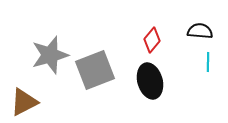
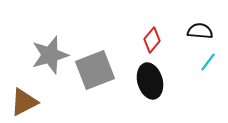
cyan line: rotated 36 degrees clockwise
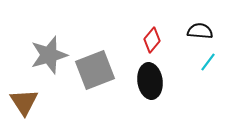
gray star: moved 1 px left
black ellipse: rotated 8 degrees clockwise
brown triangle: rotated 36 degrees counterclockwise
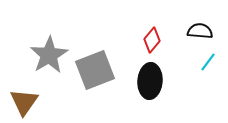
gray star: rotated 15 degrees counterclockwise
black ellipse: rotated 12 degrees clockwise
brown triangle: rotated 8 degrees clockwise
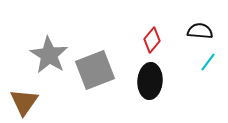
gray star: rotated 9 degrees counterclockwise
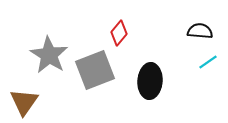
red diamond: moved 33 px left, 7 px up
cyan line: rotated 18 degrees clockwise
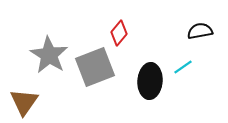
black semicircle: rotated 15 degrees counterclockwise
cyan line: moved 25 px left, 5 px down
gray square: moved 3 px up
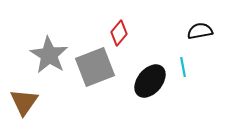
cyan line: rotated 66 degrees counterclockwise
black ellipse: rotated 36 degrees clockwise
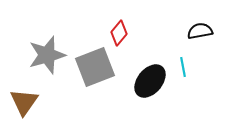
gray star: moved 2 px left; rotated 24 degrees clockwise
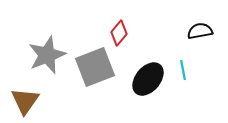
gray star: rotated 6 degrees counterclockwise
cyan line: moved 3 px down
black ellipse: moved 2 px left, 2 px up
brown triangle: moved 1 px right, 1 px up
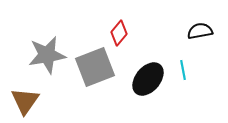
gray star: rotated 12 degrees clockwise
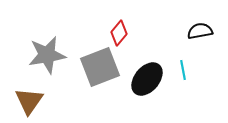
gray square: moved 5 px right
black ellipse: moved 1 px left
brown triangle: moved 4 px right
